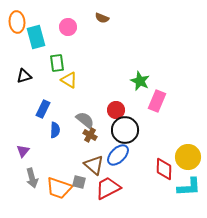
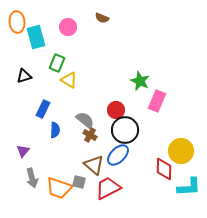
green rectangle: rotated 30 degrees clockwise
yellow circle: moved 7 px left, 6 px up
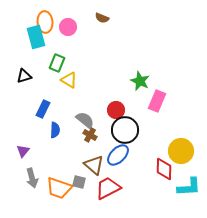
orange ellipse: moved 28 px right
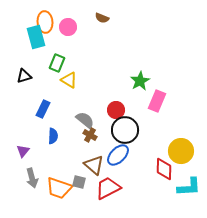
green star: rotated 18 degrees clockwise
blue semicircle: moved 2 px left, 6 px down
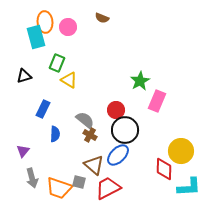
blue semicircle: moved 2 px right, 2 px up
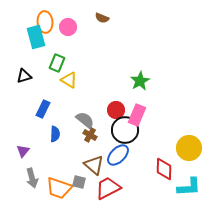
pink rectangle: moved 20 px left, 14 px down
yellow circle: moved 8 px right, 3 px up
